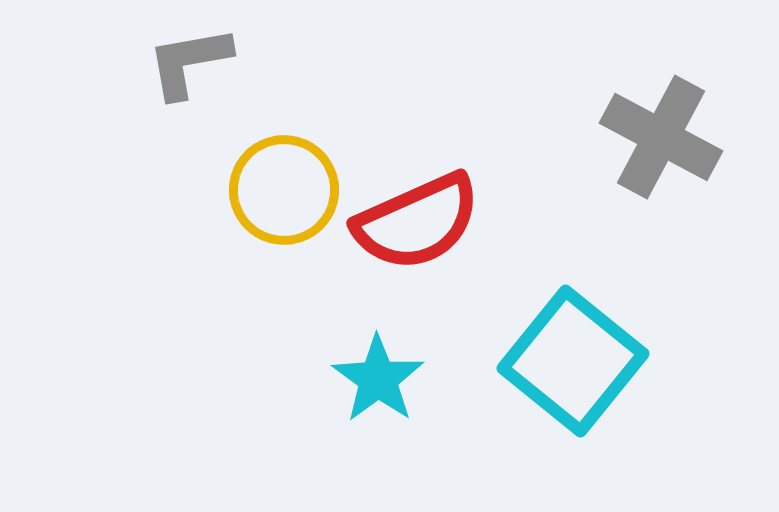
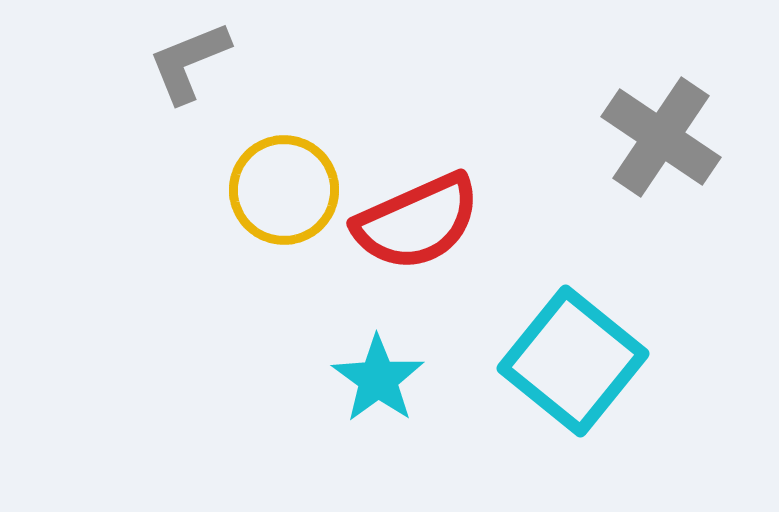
gray L-shape: rotated 12 degrees counterclockwise
gray cross: rotated 6 degrees clockwise
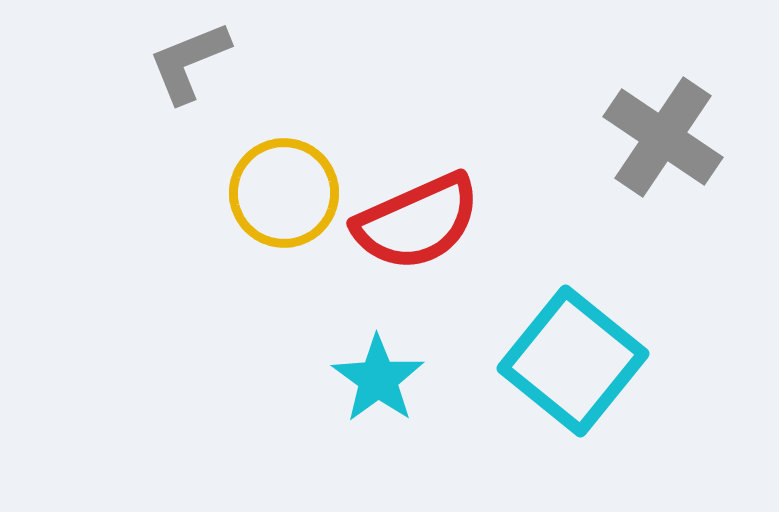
gray cross: moved 2 px right
yellow circle: moved 3 px down
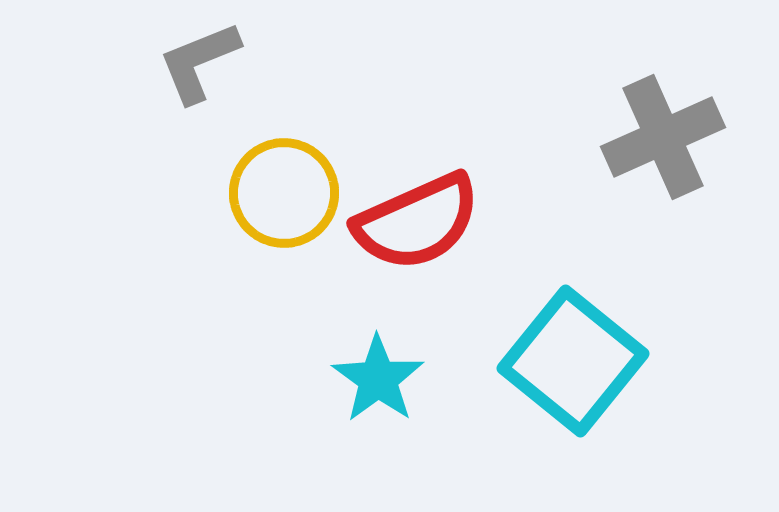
gray L-shape: moved 10 px right
gray cross: rotated 32 degrees clockwise
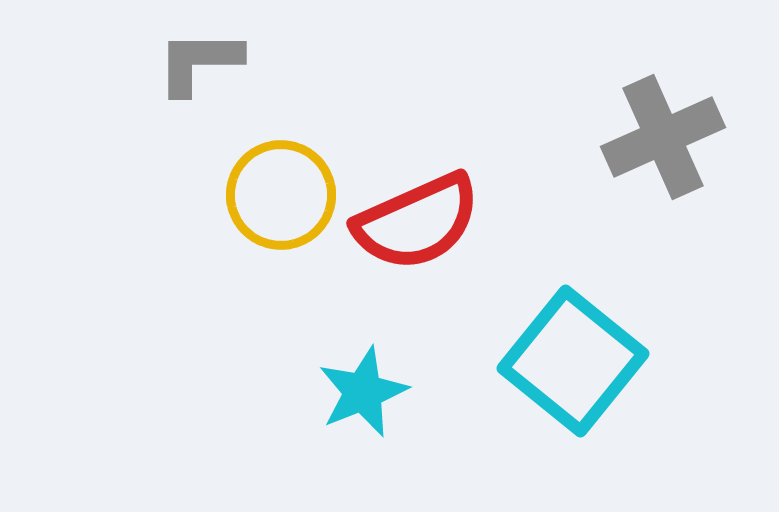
gray L-shape: rotated 22 degrees clockwise
yellow circle: moved 3 px left, 2 px down
cyan star: moved 15 px left, 13 px down; rotated 14 degrees clockwise
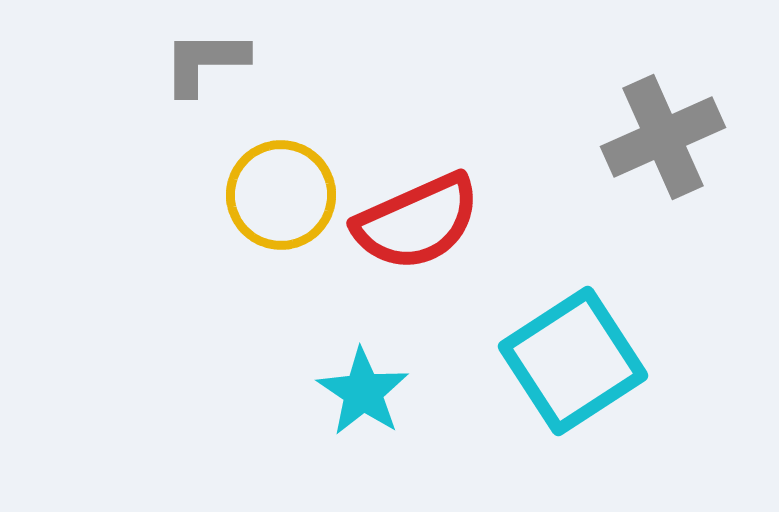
gray L-shape: moved 6 px right
cyan square: rotated 18 degrees clockwise
cyan star: rotated 16 degrees counterclockwise
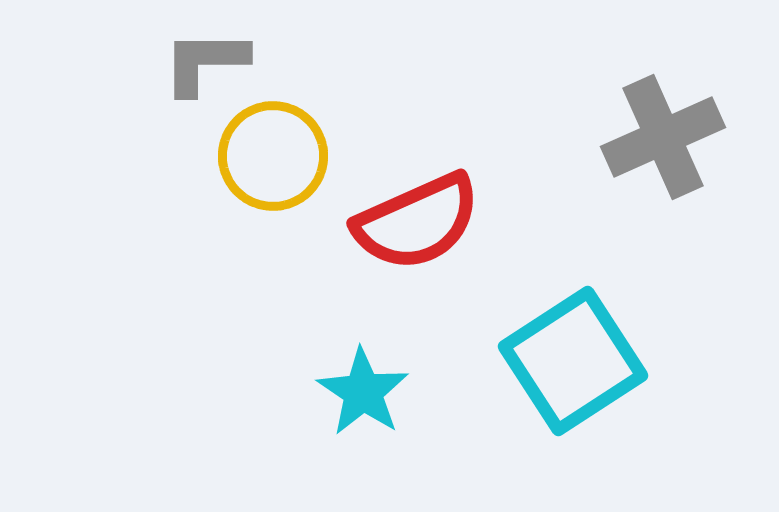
yellow circle: moved 8 px left, 39 px up
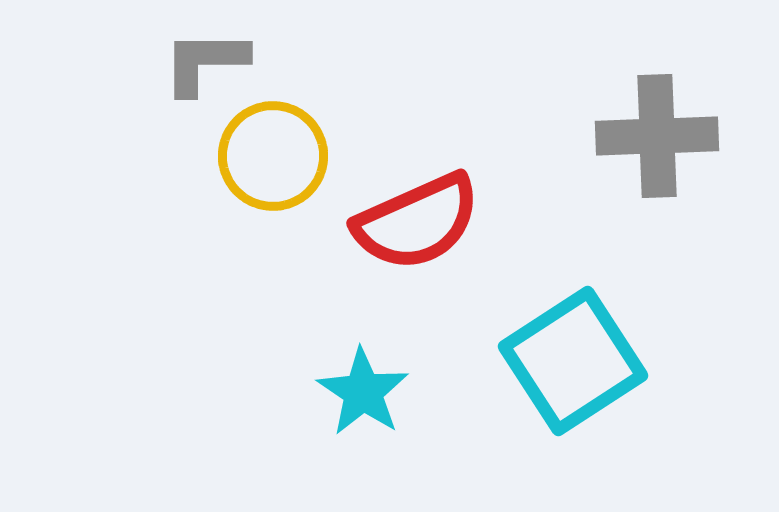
gray cross: moved 6 px left, 1 px up; rotated 22 degrees clockwise
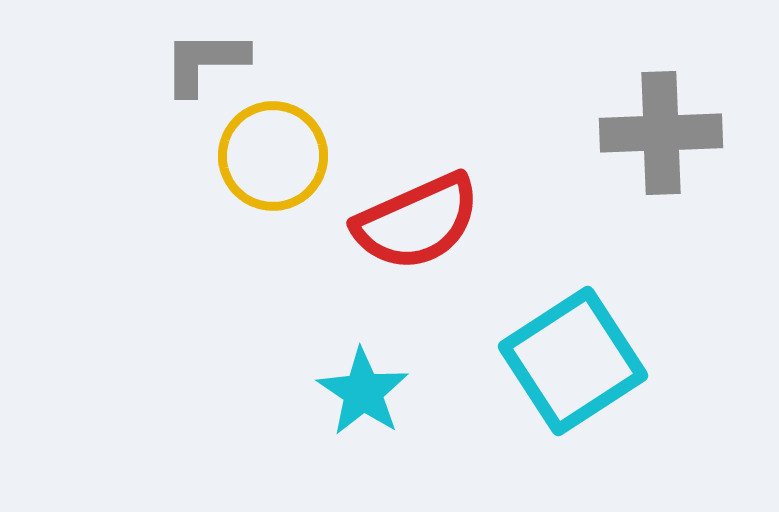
gray cross: moved 4 px right, 3 px up
